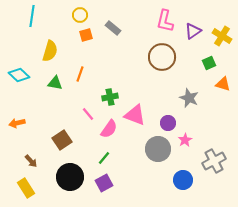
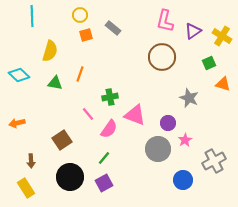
cyan line: rotated 10 degrees counterclockwise
brown arrow: rotated 40 degrees clockwise
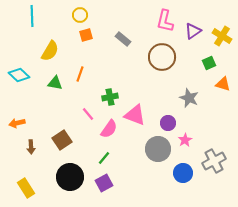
gray rectangle: moved 10 px right, 11 px down
yellow semicircle: rotated 15 degrees clockwise
brown arrow: moved 14 px up
blue circle: moved 7 px up
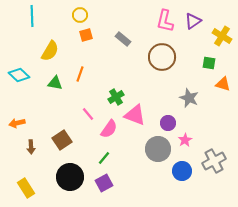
purple triangle: moved 10 px up
green square: rotated 32 degrees clockwise
green cross: moved 6 px right; rotated 21 degrees counterclockwise
blue circle: moved 1 px left, 2 px up
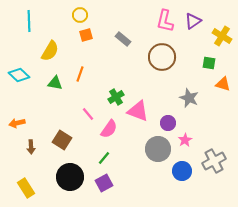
cyan line: moved 3 px left, 5 px down
pink triangle: moved 3 px right, 4 px up
brown square: rotated 24 degrees counterclockwise
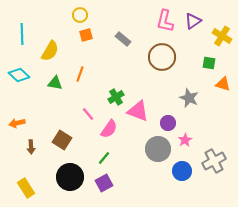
cyan line: moved 7 px left, 13 px down
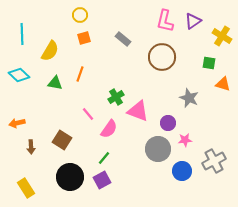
orange square: moved 2 px left, 3 px down
pink star: rotated 24 degrees clockwise
purple square: moved 2 px left, 3 px up
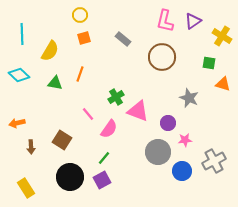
gray circle: moved 3 px down
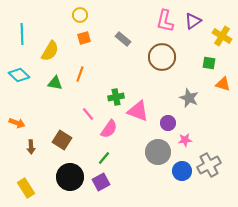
green cross: rotated 21 degrees clockwise
orange arrow: rotated 147 degrees counterclockwise
gray cross: moved 5 px left, 4 px down
purple square: moved 1 px left, 2 px down
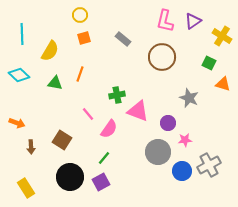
green square: rotated 16 degrees clockwise
green cross: moved 1 px right, 2 px up
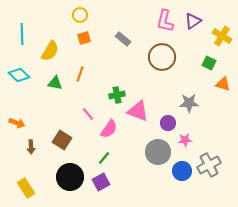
gray star: moved 5 px down; rotated 24 degrees counterclockwise
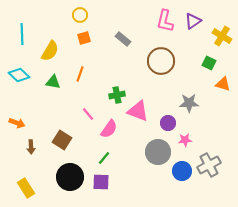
brown circle: moved 1 px left, 4 px down
green triangle: moved 2 px left, 1 px up
purple square: rotated 30 degrees clockwise
